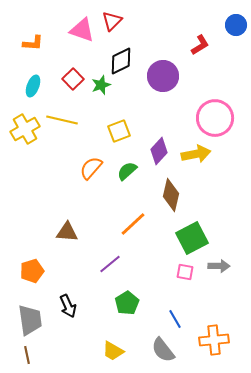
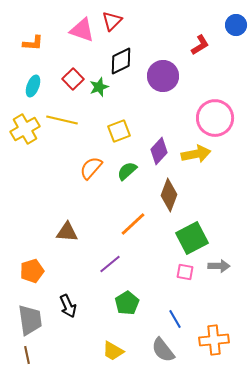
green star: moved 2 px left, 2 px down
brown diamond: moved 2 px left; rotated 8 degrees clockwise
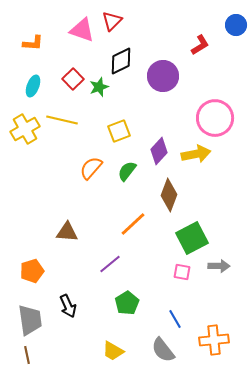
green semicircle: rotated 10 degrees counterclockwise
pink square: moved 3 px left
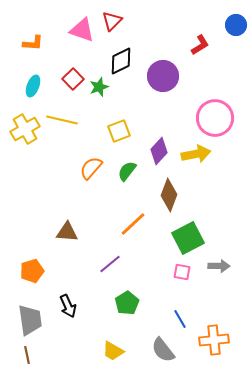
green square: moved 4 px left
blue line: moved 5 px right
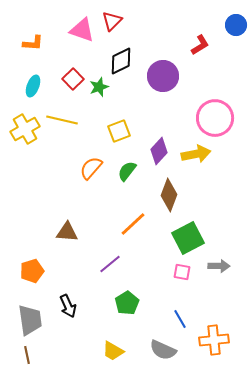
gray semicircle: rotated 28 degrees counterclockwise
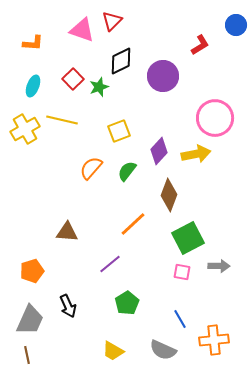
gray trapezoid: rotated 32 degrees clockwise
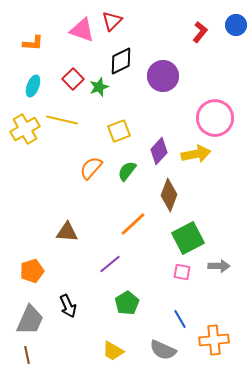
red L-shape: moved 13 px up; rotated 20 degrees counterclockwise
